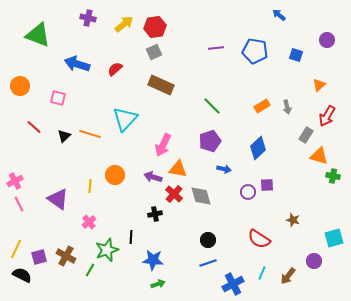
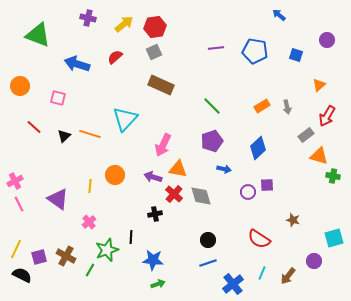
red semicircle at (115, 69): moved 12 px up
gray rectangle at (306, 135): rotated 21 degrees clockwise
purple pentagon at (210, 141): moved 2 px right
blue cross at (233, 284): rotated 10 degrees counterclockwise
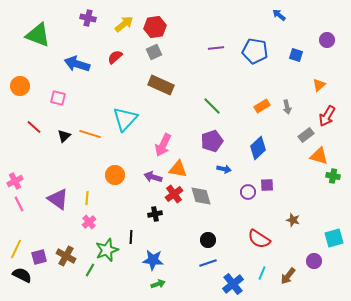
yellow line at (90, 186): moved 3 px left, 12 px down
red cross at (174, 194): rotated 12 degrees clockwise
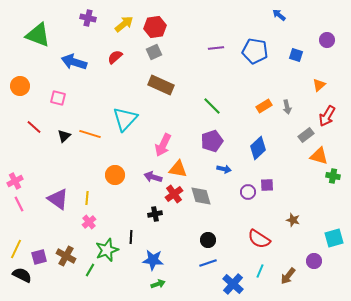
blue arrow at (77, 64): moved 3 px left, 2 px up
orange rectangle at (262, 106): moved 2 px right
cyan line at (262, 273): moved 2 px left, 2 px up
blue cross at (233, 284): rotated 10 degrees counterclockwise
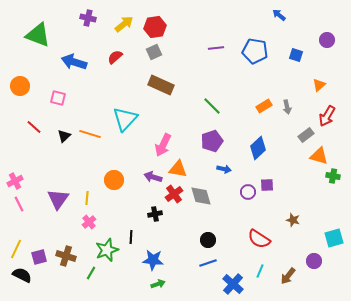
orange circle at (115, 175): moved 1 px left, 5 px down
purple triangle at (58, 199): rotated 30 degrees clockwise
brown cross at (66, 256): rotated 12 degrees counterclockwise
green line at (90, 270): moved 1 px right, 3 px down
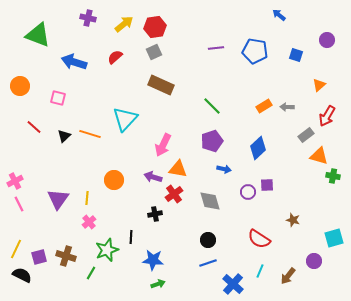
gray arrow at (287, 107): rotated 104 degrees clockwise
gray diamond at (201, 196): moved 9 px right, 5 px down
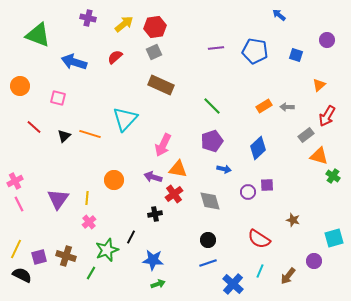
green cross at (333, 176): rotated 24 degrees clockwise
black line at (131, 237): rotated 24 degrees clockwise
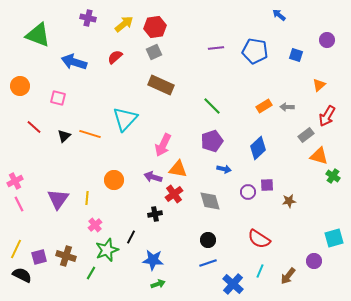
brown star at (293, 220): moved 4 px left, 19 px up; rotated 24 degrees counterclockwise
pink cross at (89, 222): moved 6 px right, 3 px down
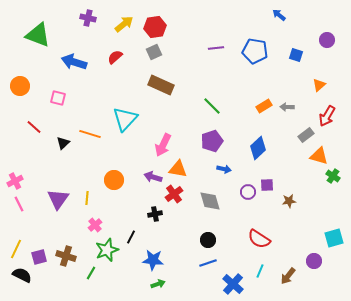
black triangle at (64, 136): moved 1 px left, 7 px down
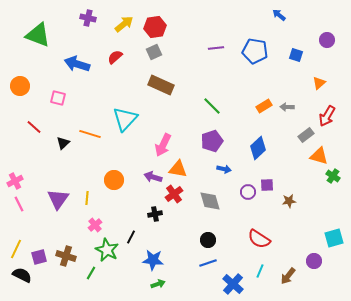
blue arrow at (74, 62): moved 3 px right, 2 px down
orange triangle at (319, 85): moved 2 px up
green star at (107, 250): rotated 25 degrees counterclockwise
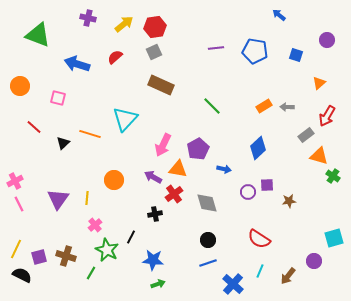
purple pentagon at (212, 141): moved 14 px left, 8 px down; rotated 10 degrees counterclockwise
purple arrow at (153, 177): rotated 12 degrees clockwise
gray diamond at (210, 201): moved 3 px left, 2 px down
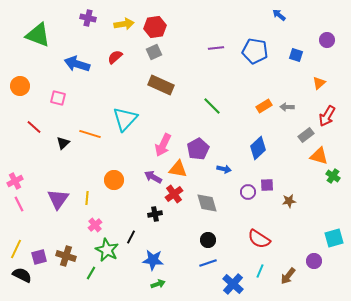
yellow arrow at (124, 24): rotated 30 degrees clockwise
